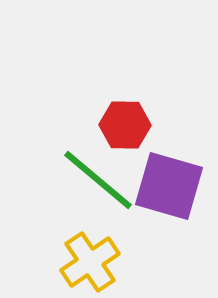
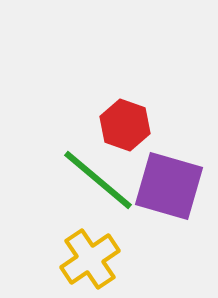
red hexagon: rotated 18 degrees clockwise
yellow cross: moved 3 px up
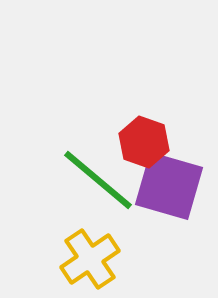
red hexagon: moved 19 px right, 17 px down
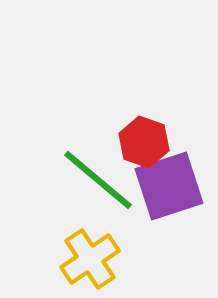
purple square: rotated 34 degrees counterclockwise
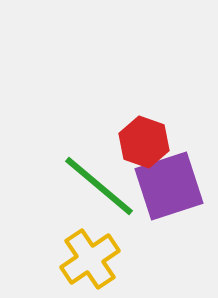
green line: moved 1 px right, 6 px down
